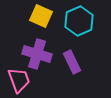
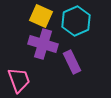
cyan hexagon: moved 3 px left
purple cross: moved 6 px right, 10 px up
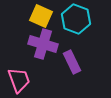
cyan hexagon: moved 2 px up; rotated 16 degrees counterclockwise
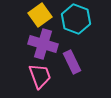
yellow square: moved 1 px left, 1 px up; rotated 30 degrees clockwise
pink trapezoid: moved 21 px right, 4 px up
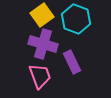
yellow square: moved 2 px right
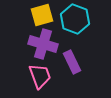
yellow square: rotated 20 degrees clockwise
cyan hexagon: moved 1 px left
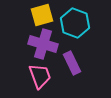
cyan hexagon: moved 4 px down
purple rectangle: moved 1 px down
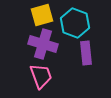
purple rectangle: moved 14 px right, 10 px up; rotated 20 degrees clockwise
pink trapezoid: moved 1 px right
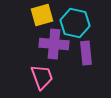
cyan hexagon: rotated 8 degrees counterclockwise
purple cross: moved 11 px right; rotated 12 degrees counterclockwise
pink trapezoid: moved 1 px right, 1 px down
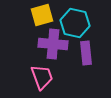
purple cross: moved 1 px left
